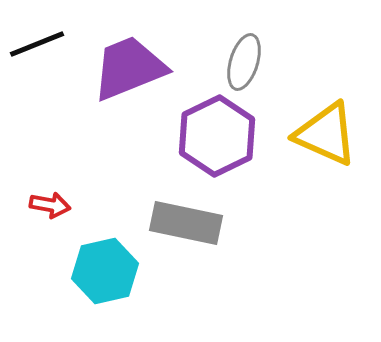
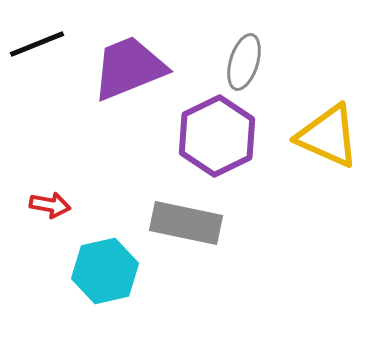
yellow triangle: moved 2 px right, 2 px down
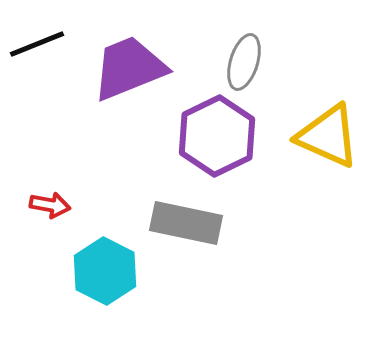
cyan hexagon: rotated 20 degrees counterclockwise
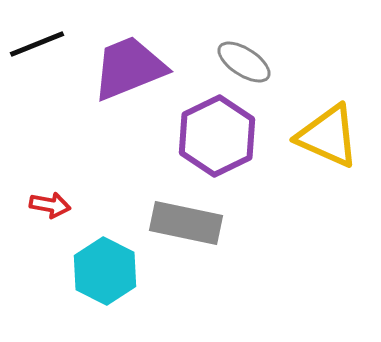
gray ellipse: rotated 74 degrees counterclockwise
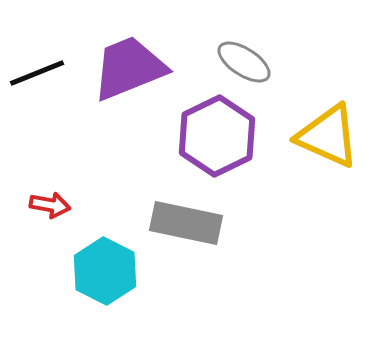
black line: moved 29 px down
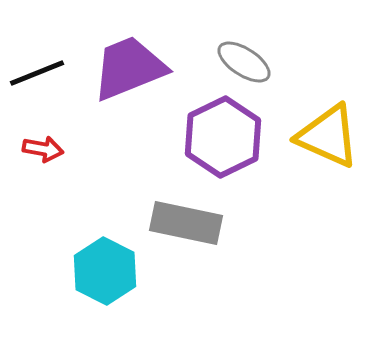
purple hexagon: moved 6 px right, 1 px down
red arrow: moved 7 px left, 56 px up
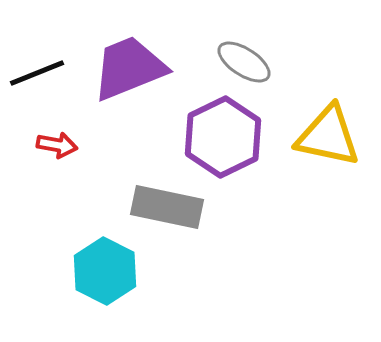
yellow triangle: rotated 12 degrees counterclockwise
red arrow: moved 14 px right, 4 px up
gray rectangle: moved 19 px left, 16 px up
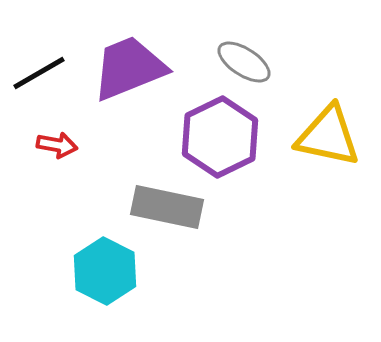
black line: moved 2 px right; rotated 8 degrees counterclockwise
purple hexagon: moved 3 px left
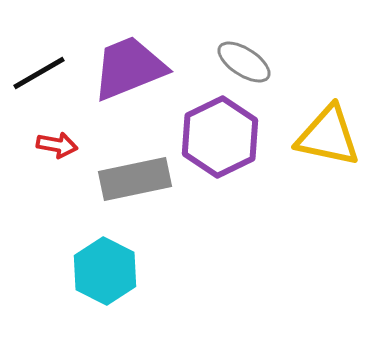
gray rectangle: moved 32 px left, 28 px up; rotated 24 degrees counterclockwise
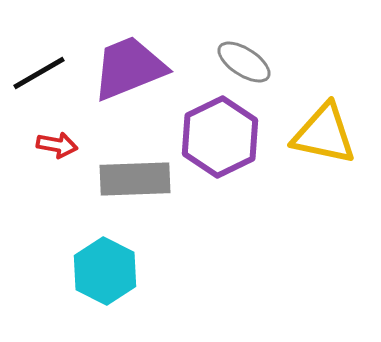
yellow triangle: moved 4 px left, 2 px up
gray rectangle: rotated 10 degrees clockwise
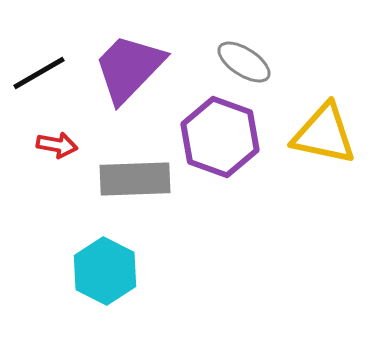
purple trapezoid: rotated 24 degrees counterclockwise
purple hexagon: rotated 14 degrees counterclockwise
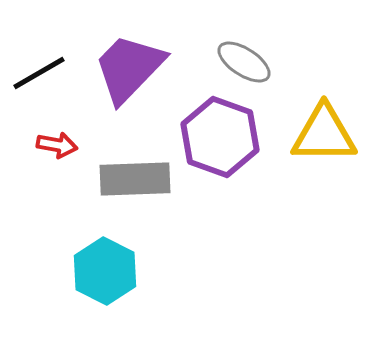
yellow triangle: rotated 12 degrees counterclockwise
